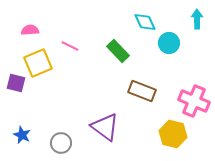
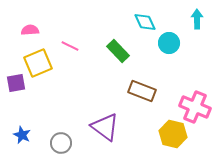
purple square: rotated 24 degrees counterclockwise
pink cross: moved 1 px right, 6 px down
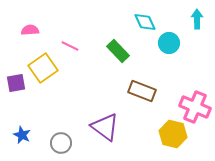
yellow square: moved 5 px right, 5 px down; rotated 12 degrees counterclockwise
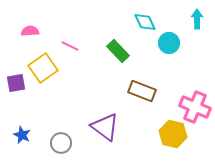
pink semicircle: moved 1 px down
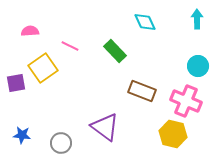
cyan circle: moved 29 px right, 23 px down
green rectangle: moved 3 px left
pink cross: moved 9 px left, 6 px up
blue star: rotated 18 degrees counterclockwise
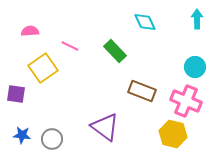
cyan circle: moved 3 px left, 1 px down
purple square: moved 11 px down; rotated 18 degrees clockwise
gray circle: moved 9 px left, 4 px up
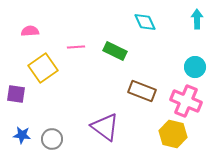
pink line: moved 6 px right, 1 px down; rotated 30 degrees counterclockwise
green rectangle: rotated 20 degrees counterclockwise
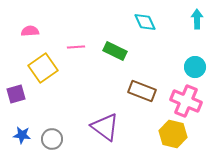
purple square: rotated 24 degrees counterclockwise
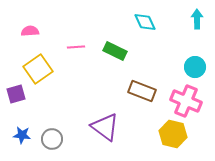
yellow square: moved 5 px left, 1 px down
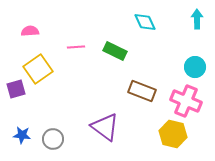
purple square: moved 5 px up
gray circle: moved 1 px right
